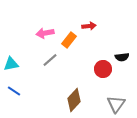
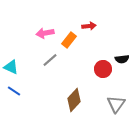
black semicircle: moved 2 px down
cyan triangle: moved 3 px down; rotated 35 degrees clockwise
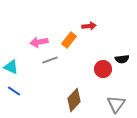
pink arrow: moved 6 px left, 9 px down
gray line: rotated 21 degrees clockwise
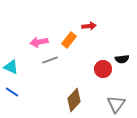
blue line: moved 2 px left, 1 px down
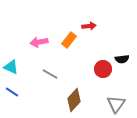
gray line: moved 14 px down; rotated 49 degrees clockwise
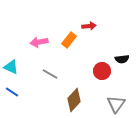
red circle: moved 1 px left, 2 px down
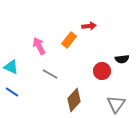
pink arrow: moved 4 px down; rotated 72 degrees clockwise
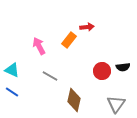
red arrow: moved 2 px left, 1 px down
black semicircle: moved 1 px right, 8 px down
cyan triangle: moved 1 px right, 3 px down
gray line: moved 2 px down
brown diamond: rotated 30 degrees counterclockwise
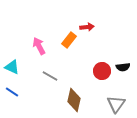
cyan triangle: moved 3 px up
